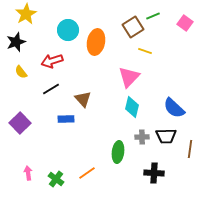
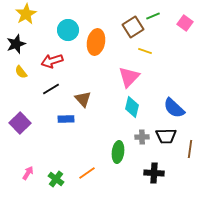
black star: moved 2 px down
pink arrow: rotated 40 degrees clockwise
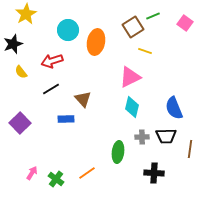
black star: moved 3 px left
pink triangle: moved 1 px right; rotated 20 degrees clockwise
blue semicircle: rotated 25 degrees clockwise
pink arrow: moved 4 px right
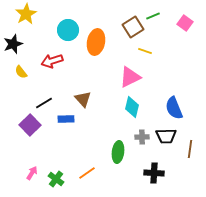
black line: moved 7 px left, 14 px down
purple square: moved 10 px right, 2 px down
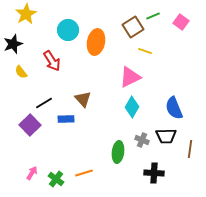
pink square: moved 4 px left, 1 px up
red arrow: rotated 105 degrees counterclockwise
cyan diamond: rotated 15 degrees clockwise
gray cross: moved 3 px down; rotated 24 degrees clockwise
orange line: moved 3 px left; rotated 18 degrees clockwise
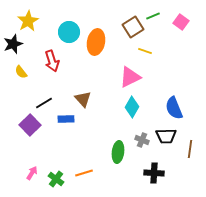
yellow star: moved 2 px right, 7 px down
cyan circle: moved 1 px right, 2 px down
red arrow: rotated 15 degrees clockwise
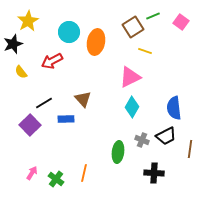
red arrow: rotated 80 degrees clockwise
blue semicircle: rotated 15 degrees clockwise
black trapezoid: rotated 25 degrees counterclockwise
orange line: rotated 60 degrees counterclockwise
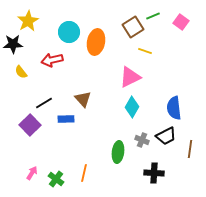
black star: rotated 18 degrees clockwise
red arrow: moved 1 px up; rotated 15 degrees clockwise
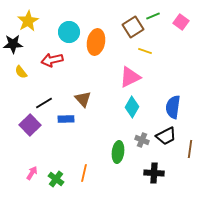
blue semicircle: moved 1 px left, 1 px up; rotated 15 degrees clockwise
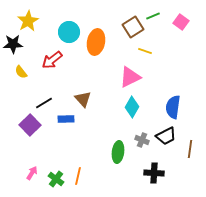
red arrow: rotated 25 degrees counterclockwise
orange line: moved 6 px left, 3 px down
